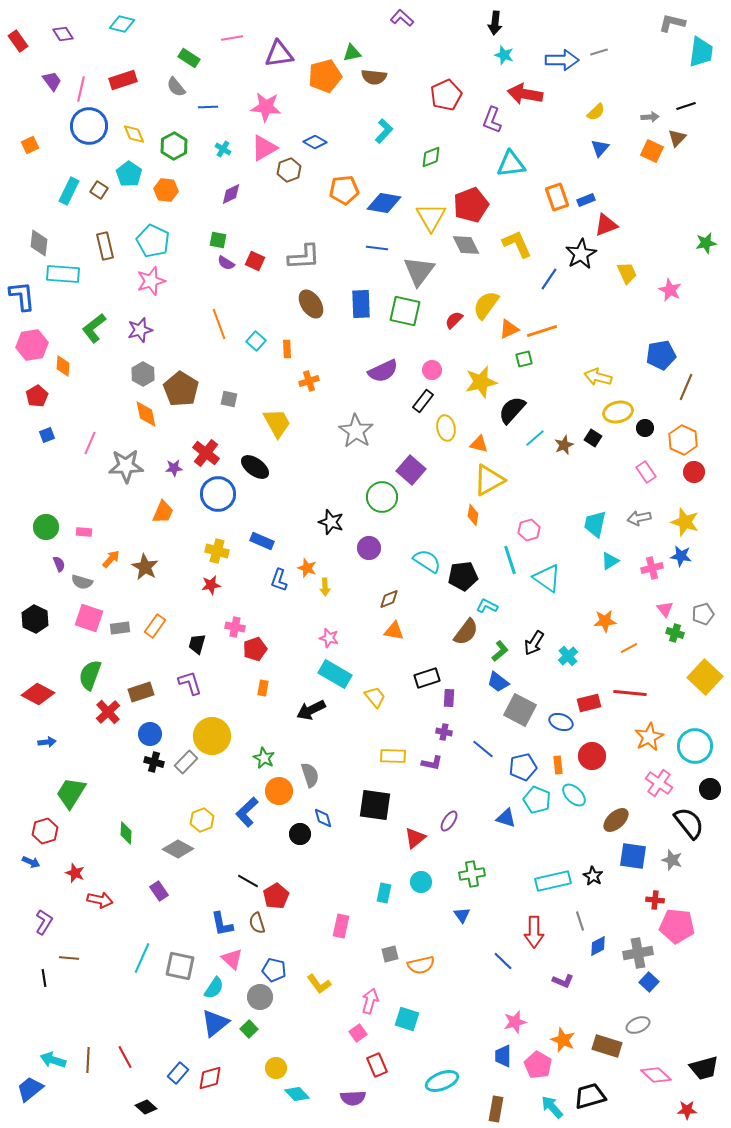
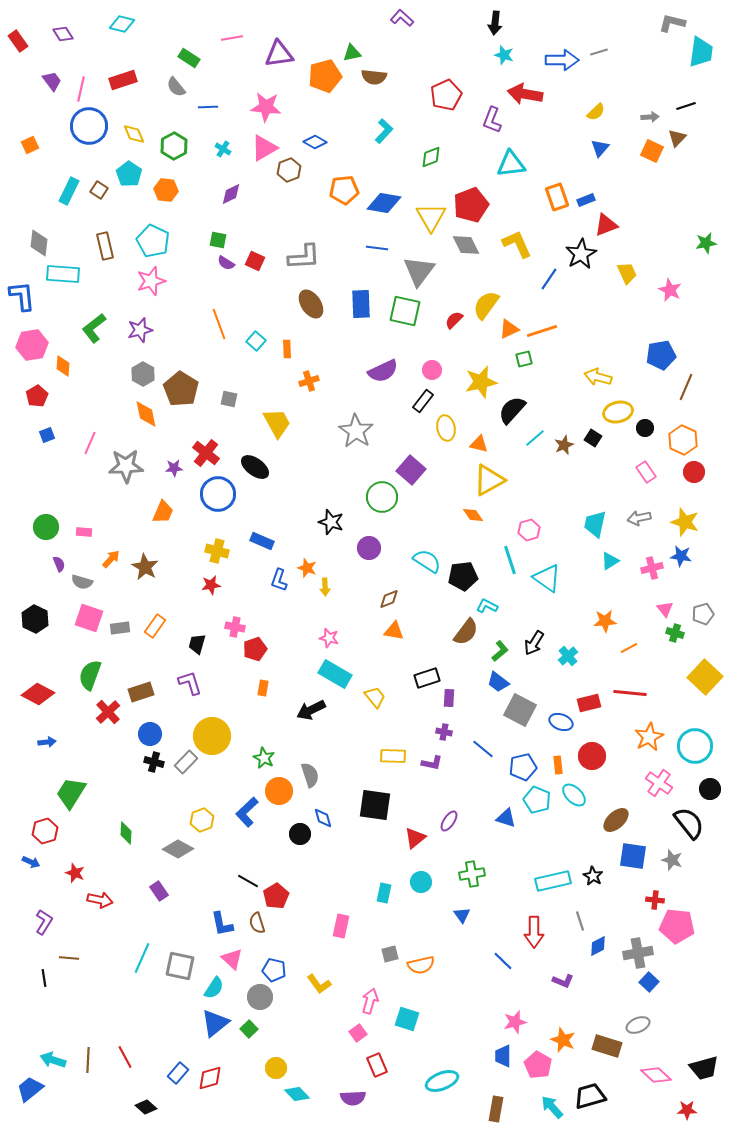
orange diamond at (473, 515): rotated 45 degrees counterclockwise
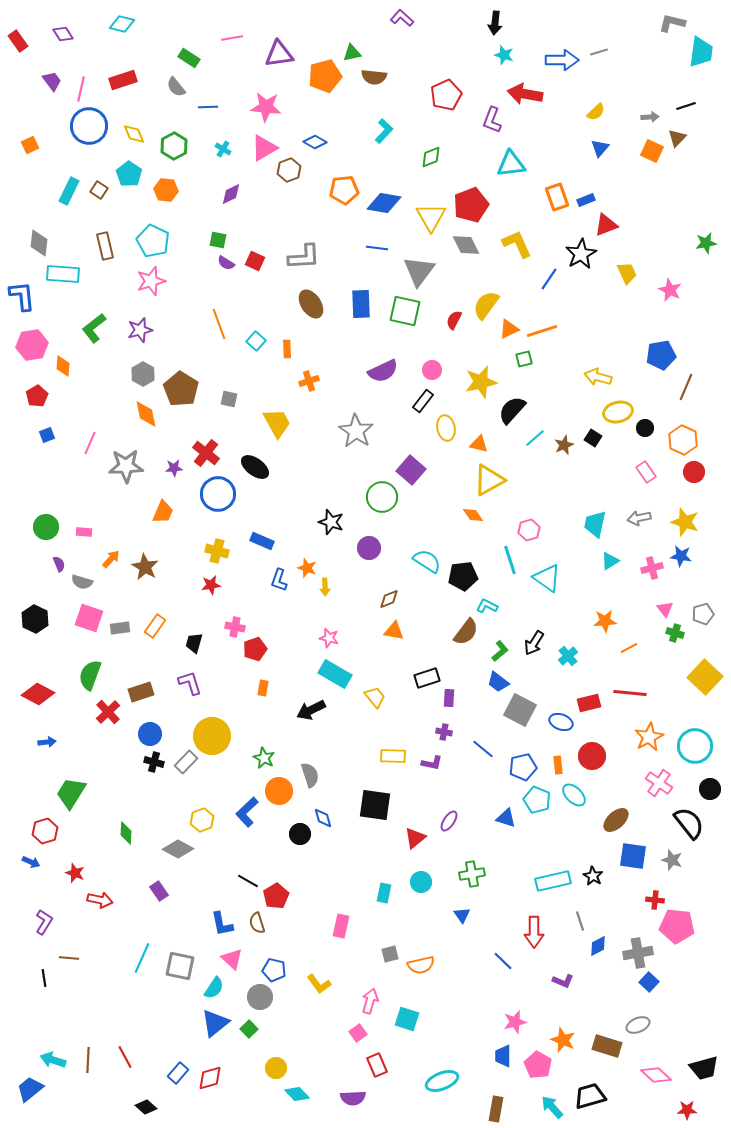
red semicircle at (454, 320): rotated 18 degrees counterclockwise
black trapezoid at (197, 644): moved 3 px left, 1 px up
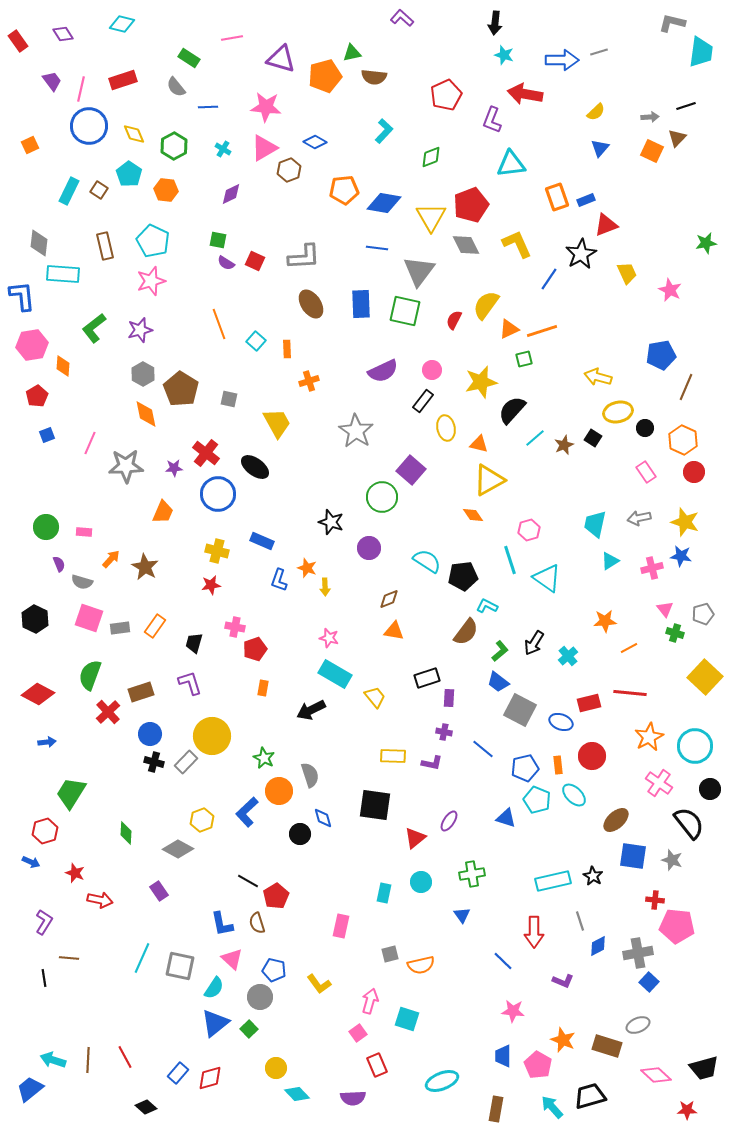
purple triangle at (279, 54): moved 2 px right, 5 px down; rotated 24 degrees clockwise
blue pentagon at (523, 767): moved 2 px right, 1 px down
pink star at (515, 1022): moved 2 px left, 11 px up; rotated 20 degrees clockwise
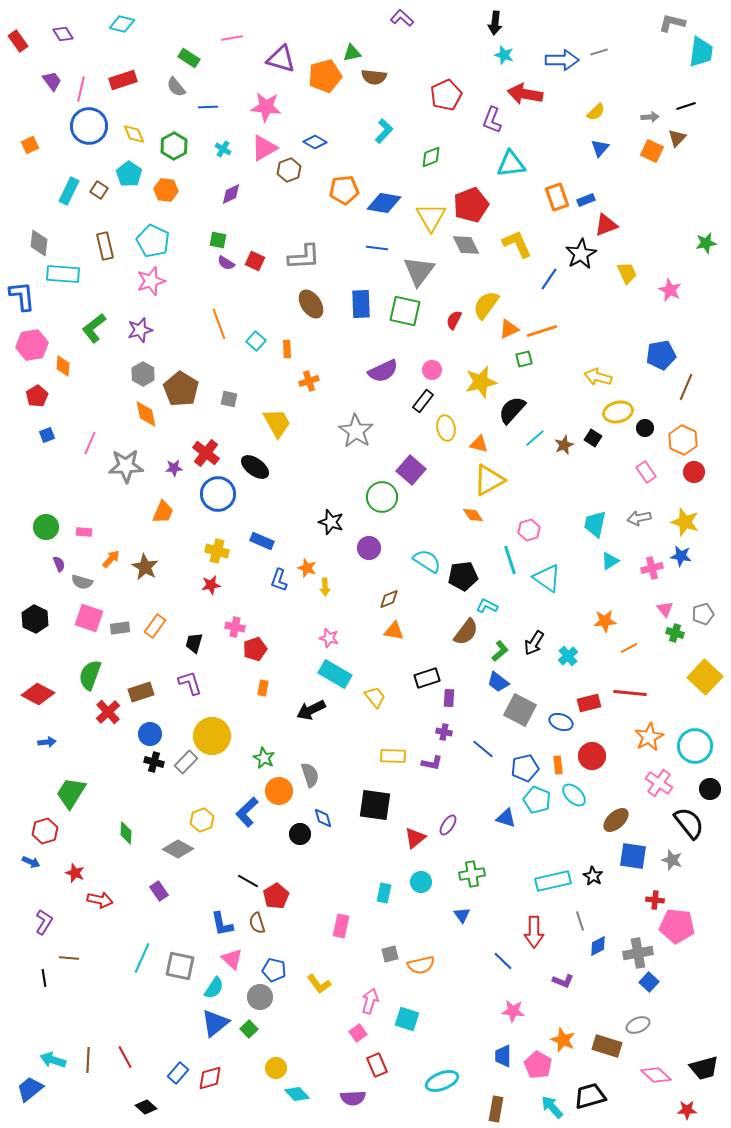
purple ellipse at (449, 821): moved 1 px left, 4 px down
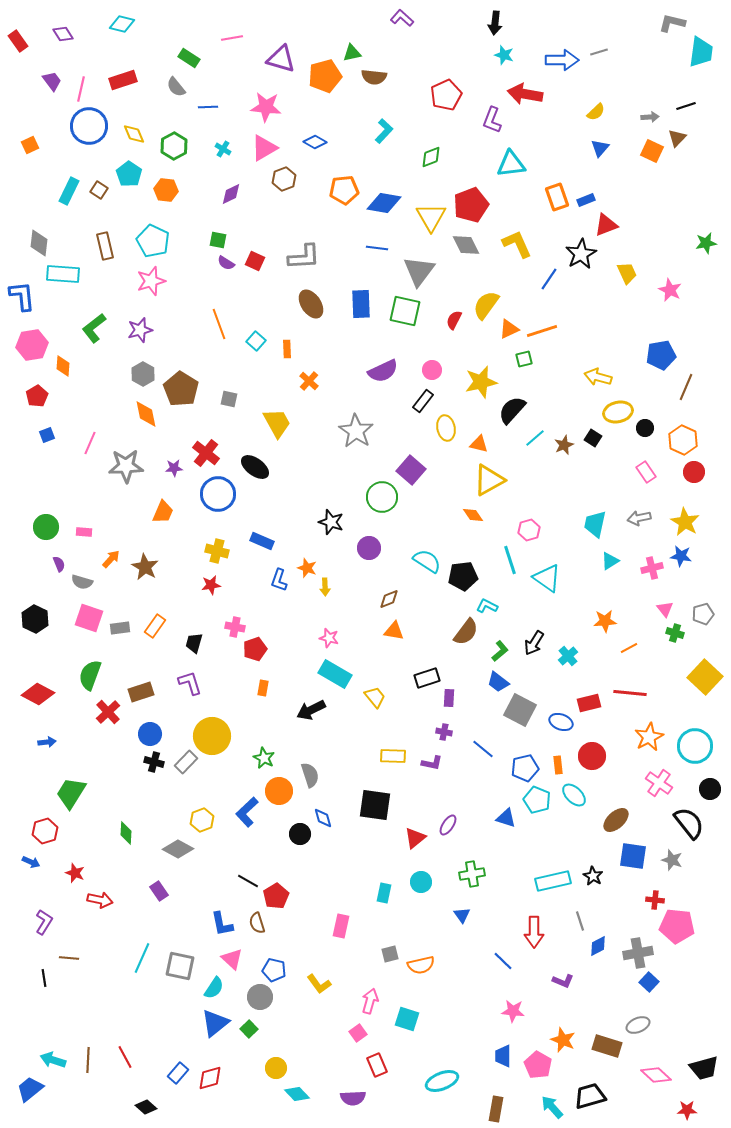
brown hexagon at (289, 170): moved 5 px left, 9 px down
orange cross at (309, 381): rotated 30 degrees counterclockwise
yellow star at (685, 522): rotated 12 degrees clockwise
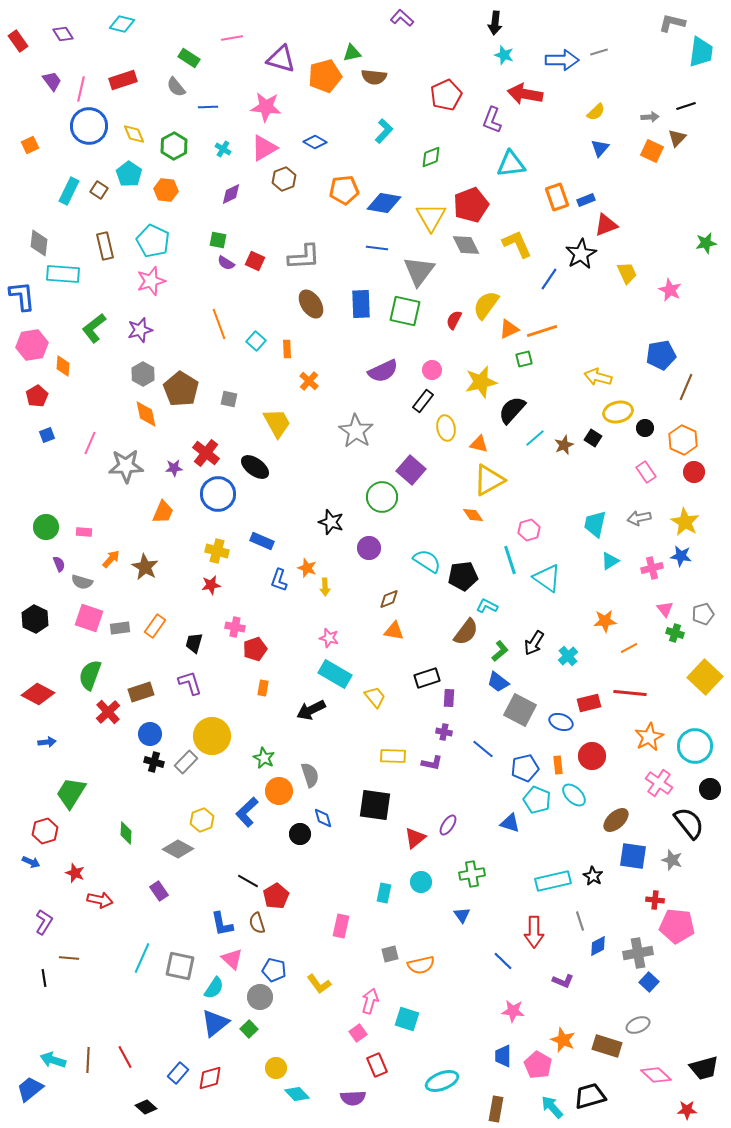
blue triangle at (506, 818): moved 4 px right, 5 px down
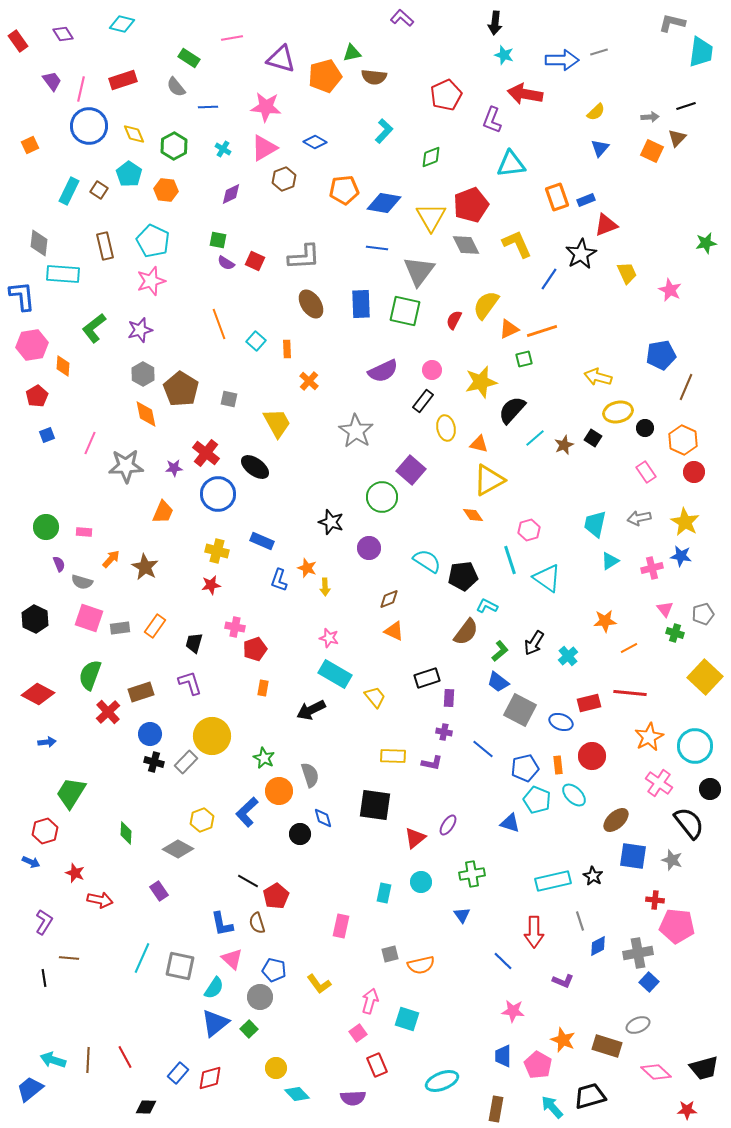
orange triangle at (394, 631): rotated 15 degrees clockwise
pink diamond at (656, 1075): moved 3 px up
black diamond at (146, 1107): rotated 40 degrees counterclockwise
